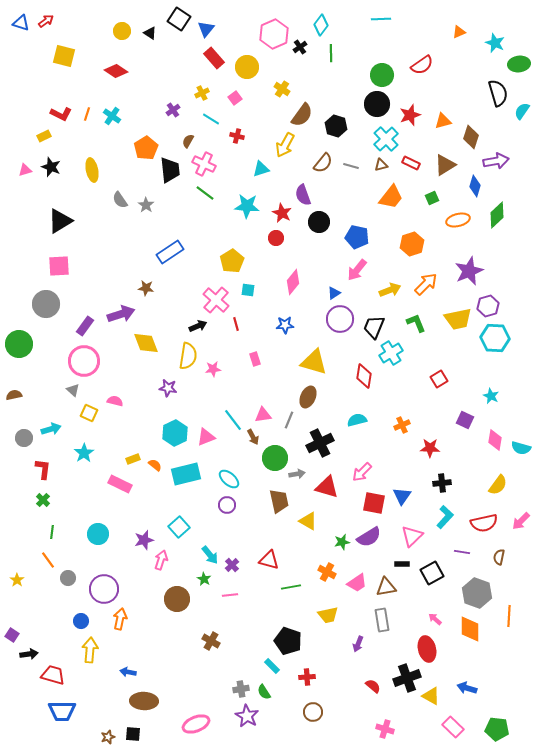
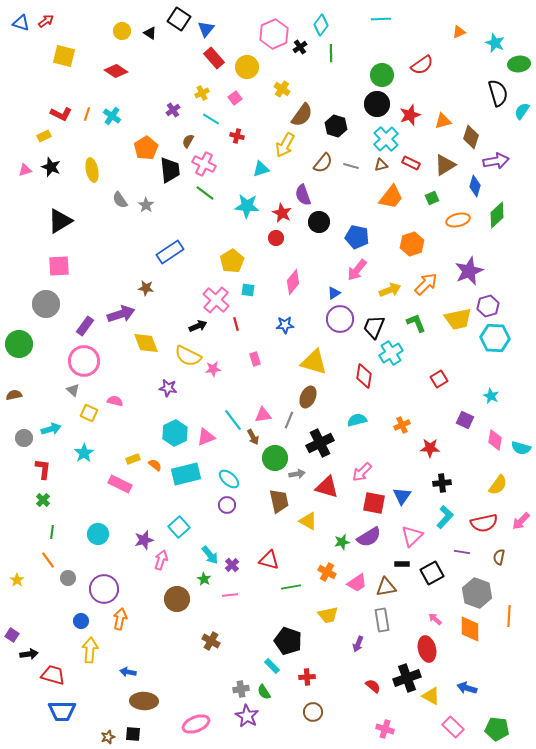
yellow semicircle at (188, 356): rotated 108 degrees clockwise
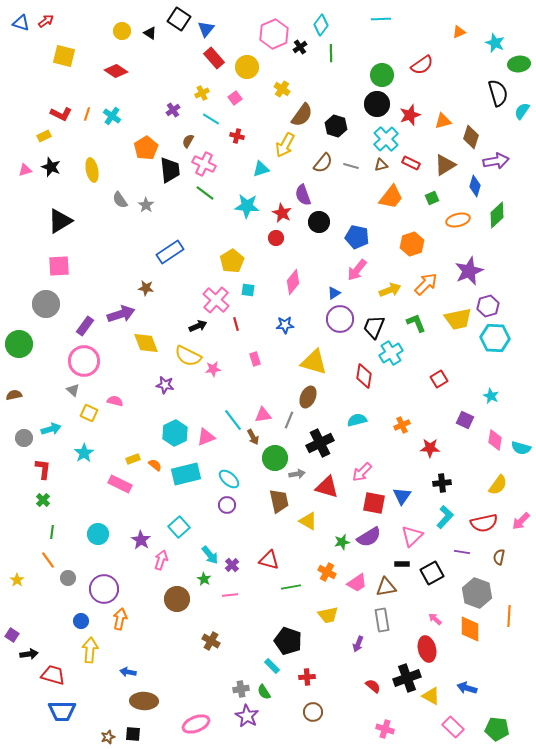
purple star at (168, 388): moved 3 px left, 3 px up
purple star at (144, 540): moved 3 px left; rotated 24 degrees counterclockwise
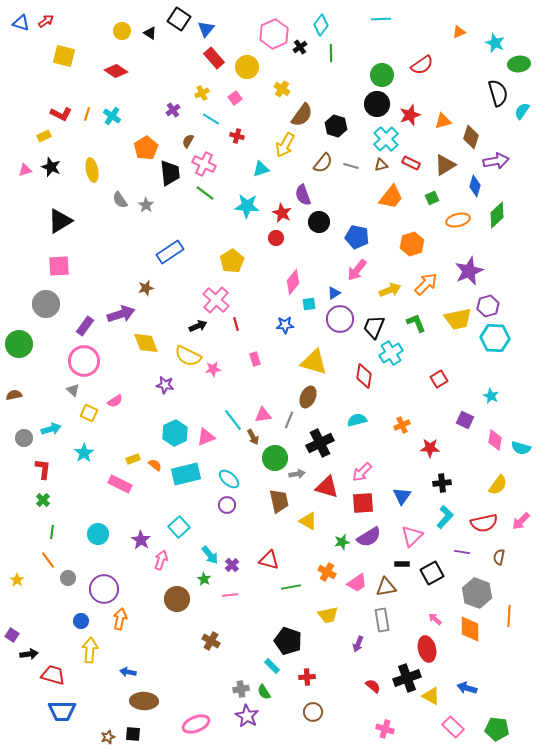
black trapezoid at (170, 170): moved 3 px down
brown star at (146, 288): rotated 21 degrees counterclockwise
cyan square at (248, 290): moved 61 px right, 14 px down; rotated 16 degrees counterclockwise
pink semicircle at (115, 401): rotated 133 degrees clockwise
red square at (374, 503): moved 11 px left; rotated 15 degrees counterclockwise
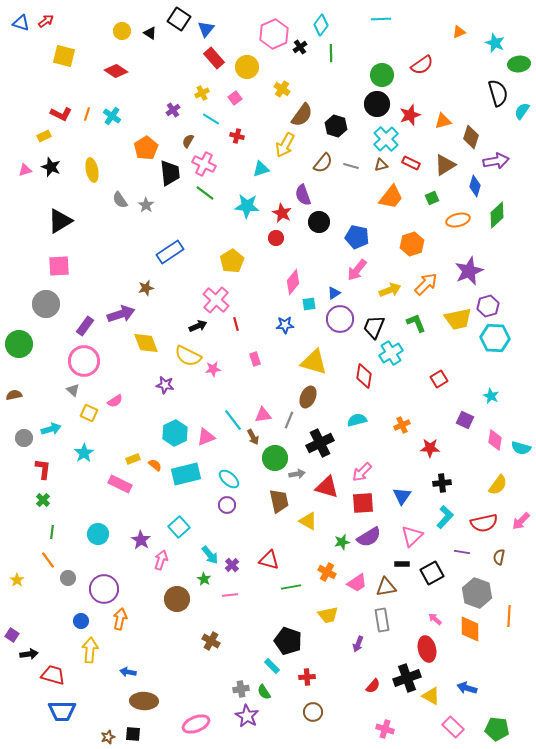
red semicircle at (373, 686): rotated 91 degrees clockwise
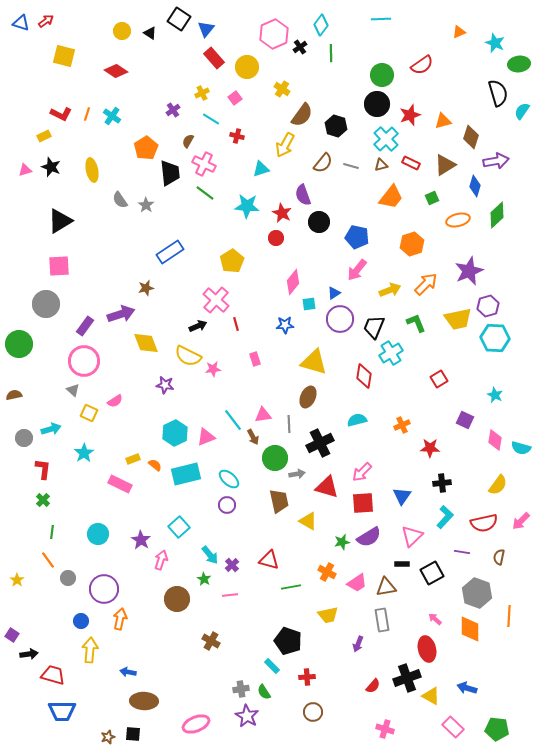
cyan star at (491, 396): moved 4 px right, 1 px up
gray line at (289, 420): moved 4 px down; rotated 24 degrees counterclockwise
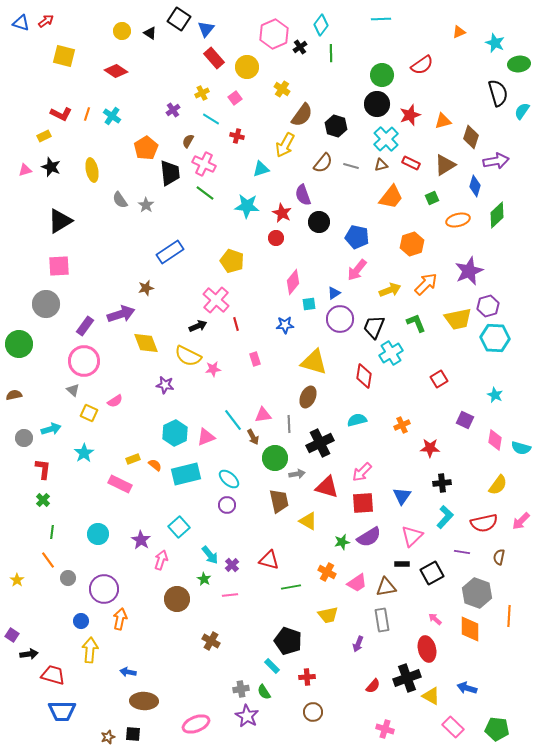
yellow pentagon at (232, 261): rotated 20 degrees counterclockwise
